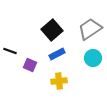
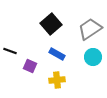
black square: moved 1 px left, 6 px up
blue rectangle: rotated 56 degrees clockwise
cyan circle: moved 1 px up
purple square: moved 1 px down
yellow cross: moved 2 px left, 1 px up
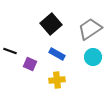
purple square: moved 2 px up
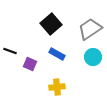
yellow cross: moved 7 px down
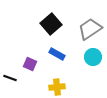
black line: moved 27 px down
